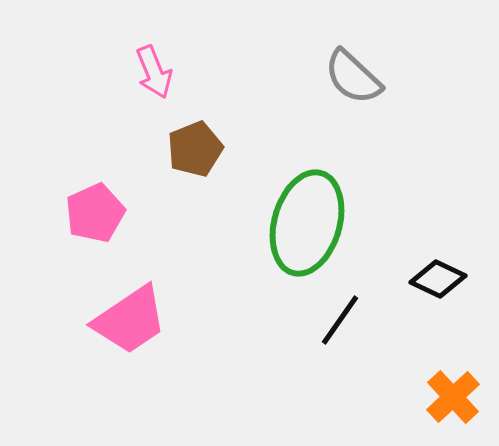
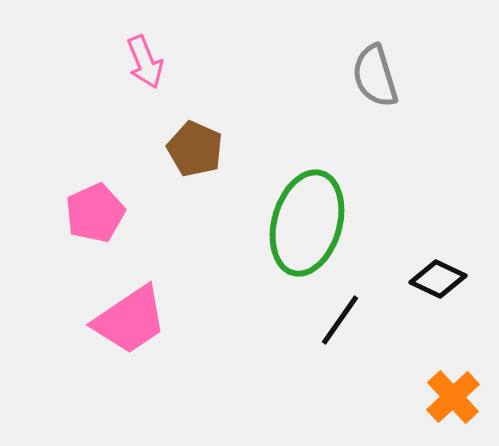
pink arrow: moved 9 px left, 10 px up
gray semicircle: moved 22 px right, 1 px up; rotated 30 degrees clockwise
brown pentagon: rotated 26 degrees counterclockwise
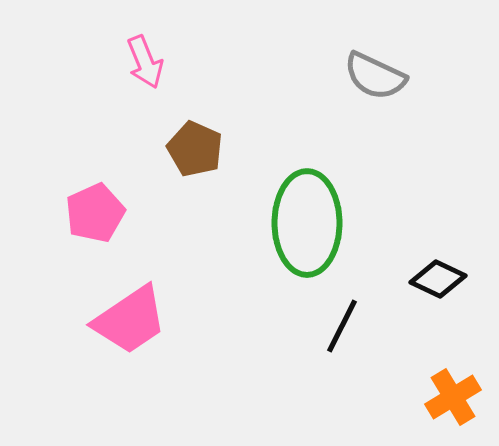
gray semicircle: rotated 48 degrees counterclockwise
green ellipse: rotated 16 degrees counterclockwise
black line: moved 2 px right, 6 px down; rotated 8 degrees counterclockwise
orange cross: rotated 12 degrees clockwise
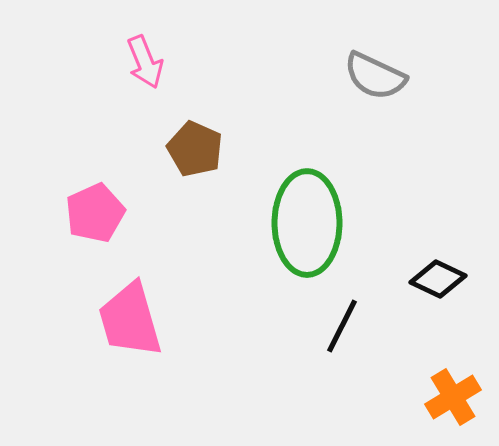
pink trapezoid: rotated 108 degrees clockwise
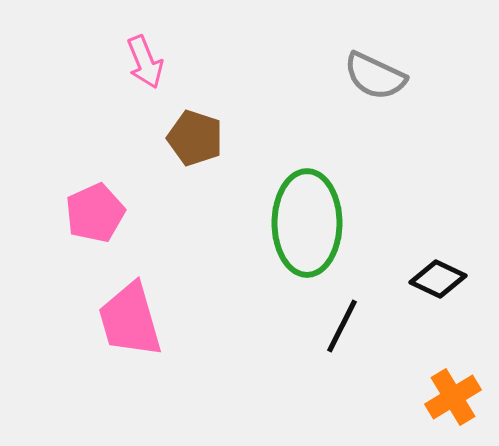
brown pentagon: moved 11 px up; rotated 6 degrees counterclockwise
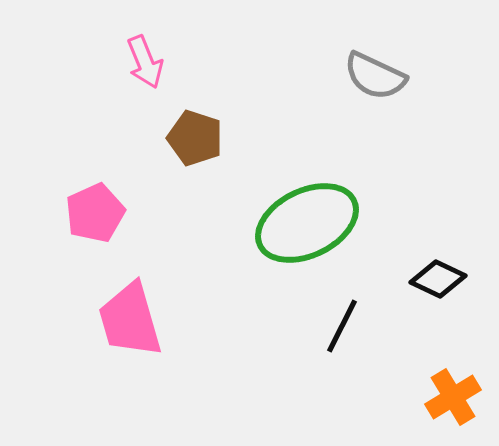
green ellipse: rotated 64 degrees clockwise
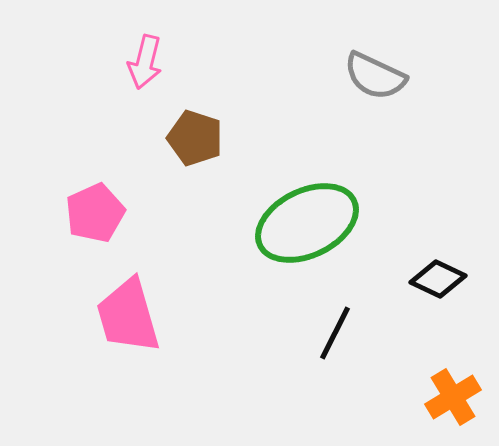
pink arrow: rotated 36 degrees clockwise
pink trapezoid: moved 2 px left, 4 px up
black line: moved 7 px left, 7 px down
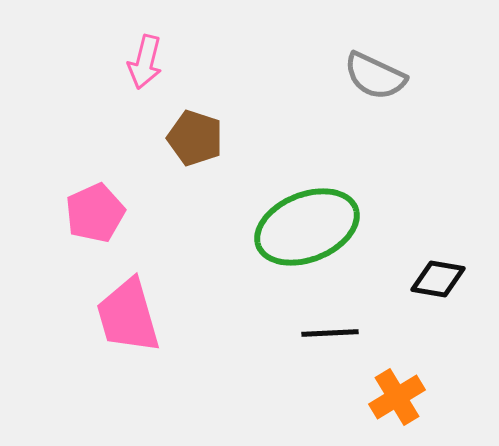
green ellipse: moved 4 px down; rotated 4 degrees clockwise
black diamond: rotated 16 degrees counterclockwise
black line: moved 5 px left; rotated 60 degrees clockwise
orange cross: moved 56 px left
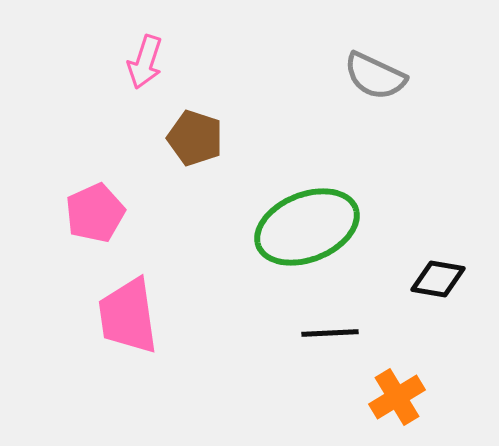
pink arrow: rotated 4 degrees clockwise
pink trapezoid: rotated 8 degrees clockwise
